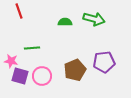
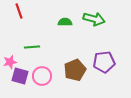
green line: moved 1 px up
pink star: moved 1 px left, 1 px down; rotated 24 degrees counterclockwise
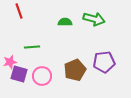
purple square: moved 1 px left, 2 px up
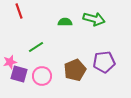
green line: moved 4 px right; rotated 28 degrees counterclockwise
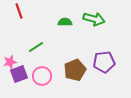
purple square: rotated 36 degrees counterclockwise
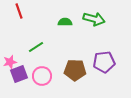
brown pentagon: rotated 25 degrees clockwise
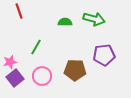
green line: rotated 28 degrees counterclockwise
purple pentagon: moved 7 px up
purple square: moved 4 px left, 4 px down; rotated 18 degrees counterclockwise
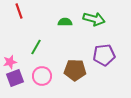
purple square: rotated 18 degrees clockwise
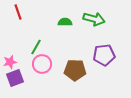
red line: moved 1 px left, 1 px down
pink circle: moved 12 px up
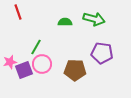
purple pentagon: moved 2 px left, 2 px up; rotated 15 degrees clockwise
purple square: moved 9 px right, 8 px up
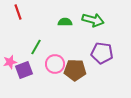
green arrow: moved 1 px left, 1 px down
pink circle: moved 13 px right
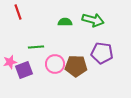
green line: rotated 56 degrees clockwise
brown pentagon: moved 1 px right, 4 px up
